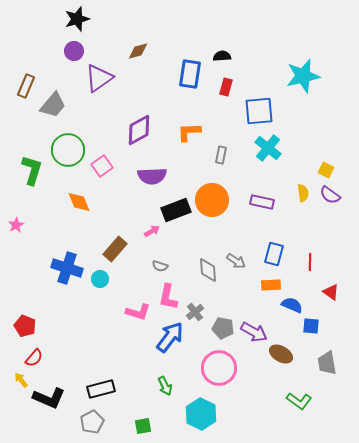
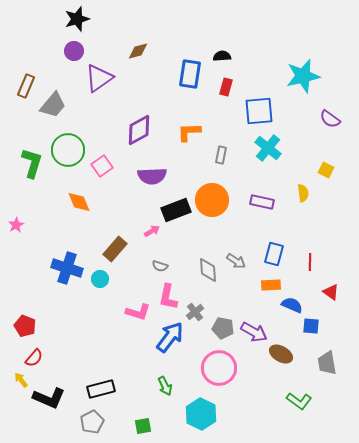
green L-shape at (32, 170): moved 7 px up
purple semicircle at (330, 195): moved 76 px up
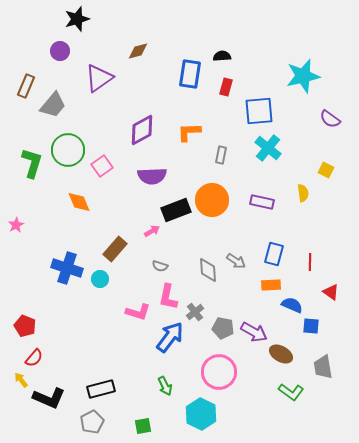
purple circle at (74, 51): moved 14 px left
purple diamond at (139, 130): moved 3 px right
gray trapezoid at (327, 363): moved 4 px left, 4 px down
pink circle at (219, 368): moved 4 px down
green L-shape at (299, 401): moved 8 px left, 9 px up
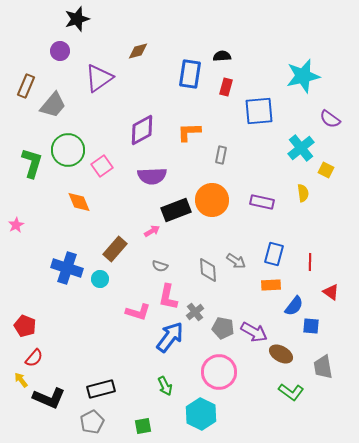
cyan cross at (268, 148): moved 33 px right; rotated 12 degrees clockwise
blue semicircle at (292, 305): moved 2 px right, 1 px down; rotated 105 degrees clockwise
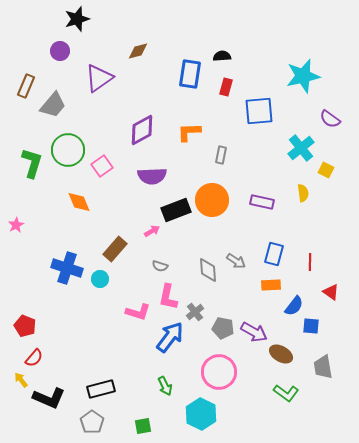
green L-shape at (291, 392): moved 5 px left, 1 px down
gray pentagon at (92, 422): rotated 10 degrees counterclockwise
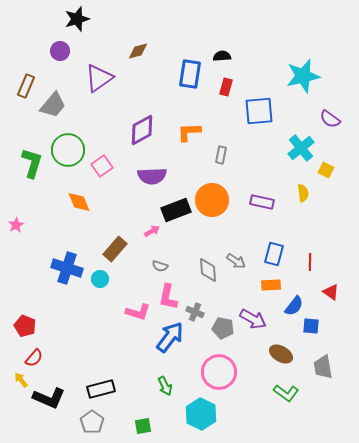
gray cross at (195, 312): rotated 30 degrees counterclockwise
purple arrow at (254, 332): moved 1 px left, 13 px up
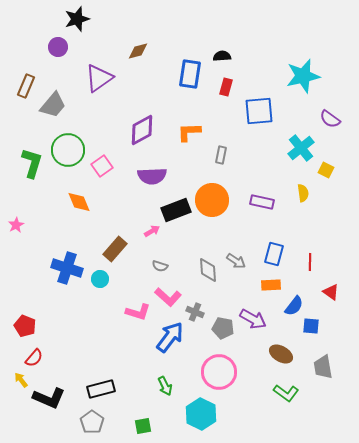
purple circle at (60, 51): moved 2 px left, 4 px up
pink L-shape at (168, 297): rotated 60 degrees counterclockwise
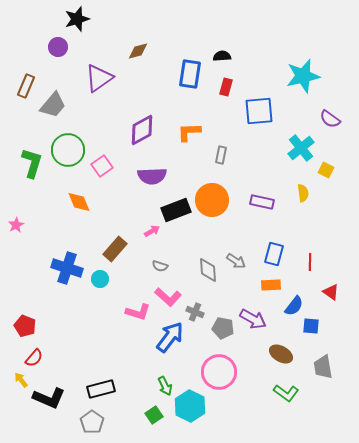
cyan hexagon at (201, 414): moved 11 px left, 8 px up
green square at (143, 426): moved 11 px right, 11 px up; rotated 24 degrees counterclockwise
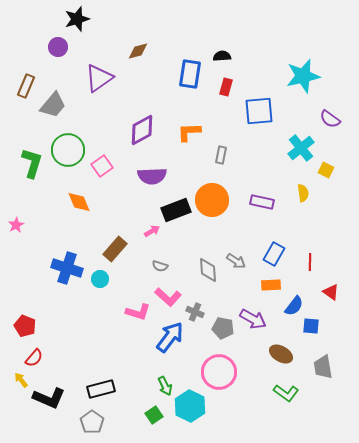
blue rectangle at (274, 254): rotated 15 degrees clockwise
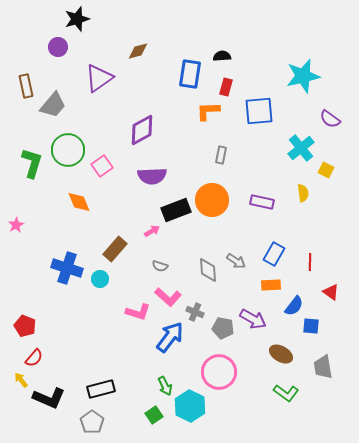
brown rectangle at (26, 86): rotated 35 degrees counterclockwise
orange L-shape at (189, 132): moved 19 px right, 21 px up
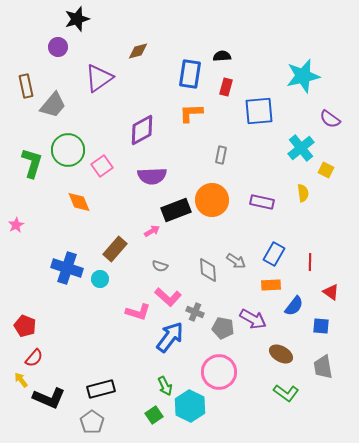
orange L-shape at (208, 111): moved 17 px left, 2 px down
blue square at (311, 326): moved 10 px right
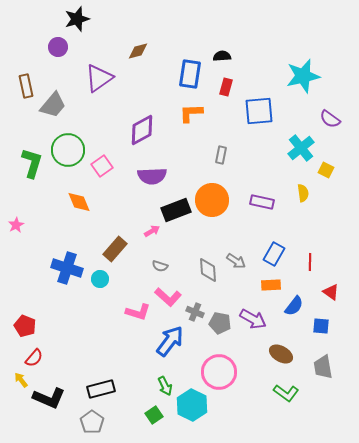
gray pentagon at (223, 328): moved 3 px left, 5 px up
blue arrow at (170, 337): moved 4 px down
cyan hexagon at (190, 406): moved 2 px right, 1 px up
